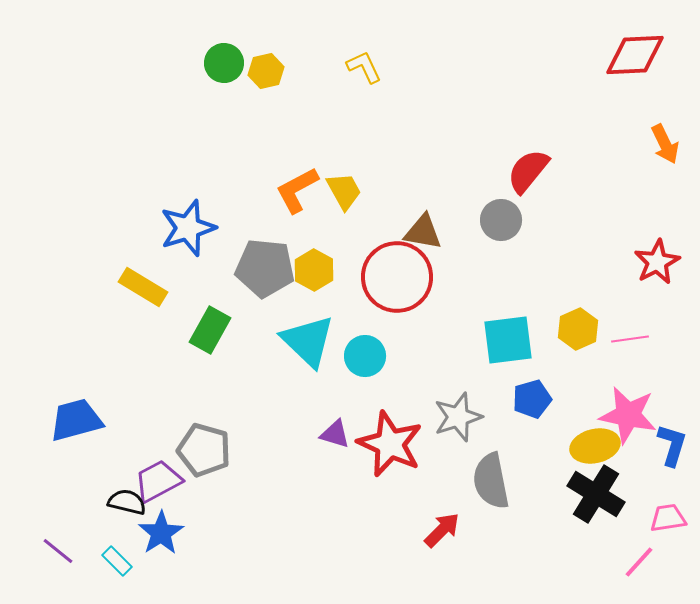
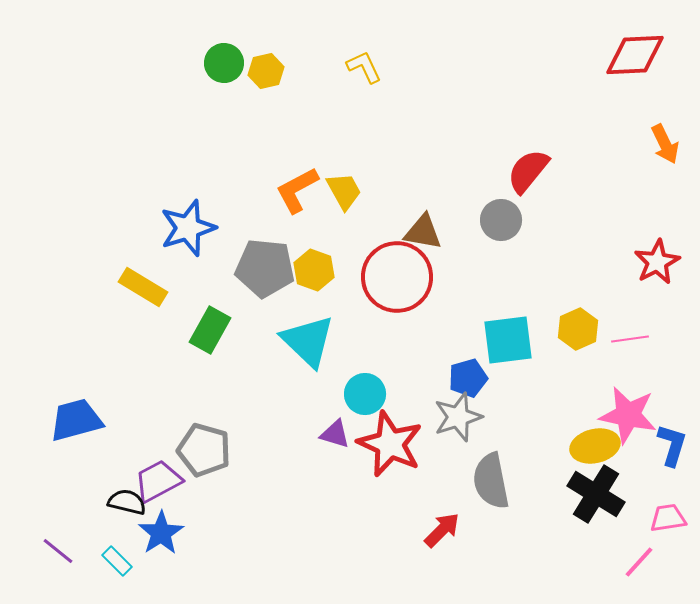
yellow hexagon at (314, 270): rotated 9 degrees counterclockwise
cyan circle at (365, 356): moved 38 px down
blue pentagon at (532, 399): moved 64 px left, 21 px up
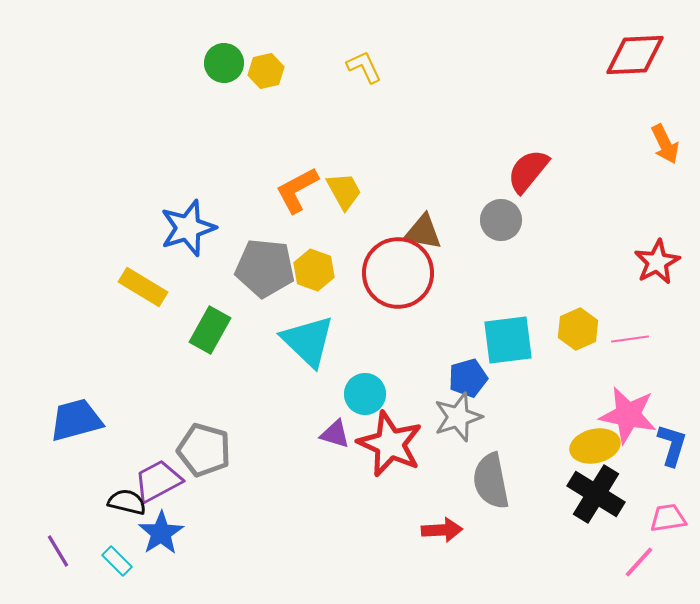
red circle at (397, 277): moved 1 px right, 4 px up
red arrow at (442, 530): rotated 42 degrees clockwise
purple line at (58, 551): rotated 20 degrees clockwise
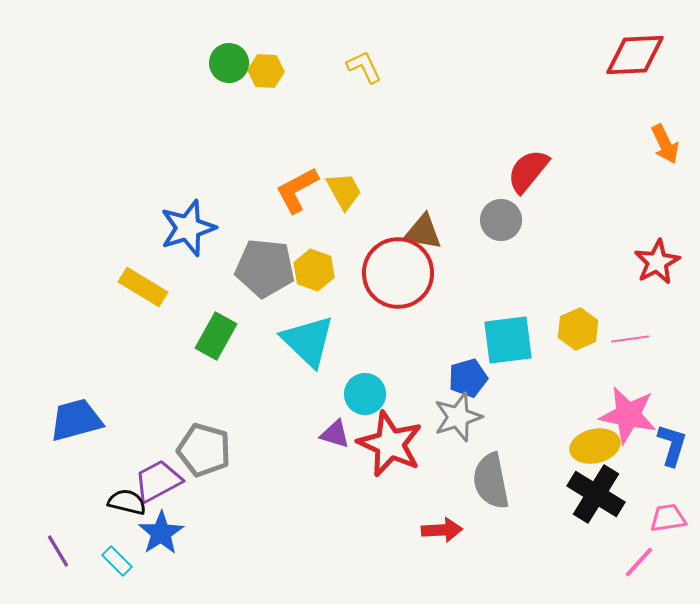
green circle at (224, 63): moved 5 px right
yellow hexagon at (266, 71): rotated 16 degrees clockwise
green rectangle at (210, 330): moved 6 px right, 6 px down
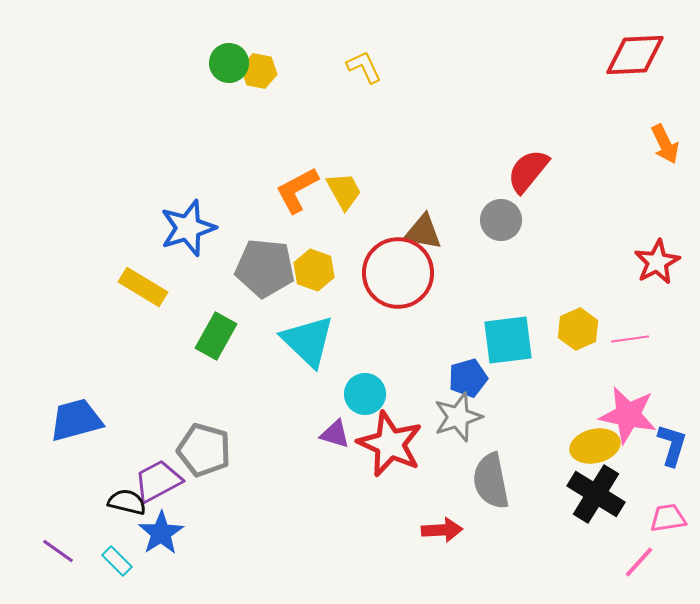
yellow hexagon at (266, 71): moved 7 px left; rotated 8 degrees clockwise
purple line at (58, 551): rotated 24 degrees counterclockwise
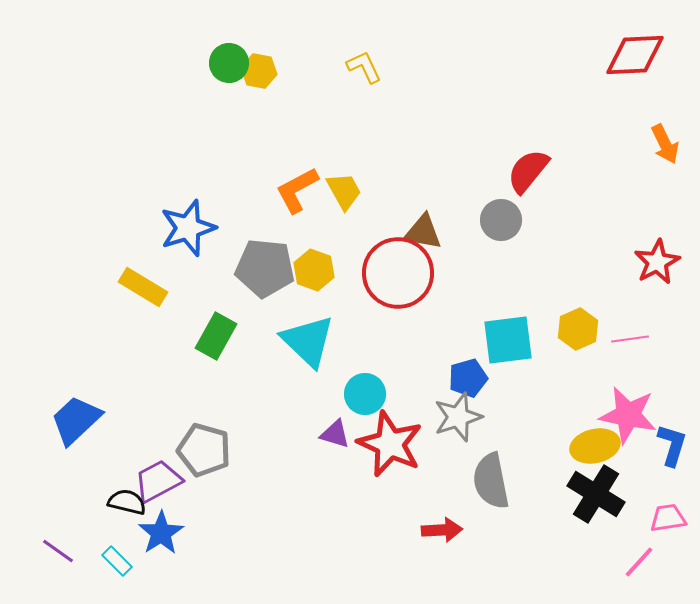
blue trapezoid at (76, 420): rotated 28 degrees counterclockwise
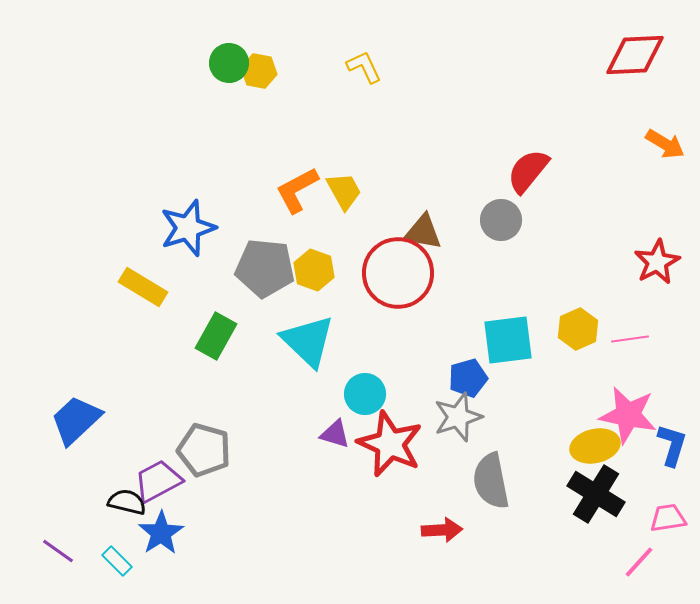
orange arrow at (665, 144): rotated 33 degrees counterclockwise
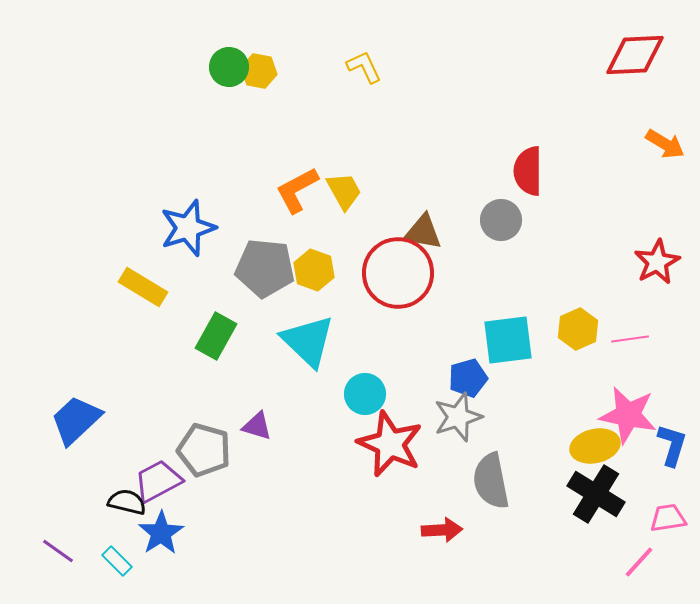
green circle at (229, 63): moved 4 px down
red semicircle at (528, 171): rotated 39 degrees counterclockwise
purple triangle at (335, 434): moved 78 px left, 8 px up
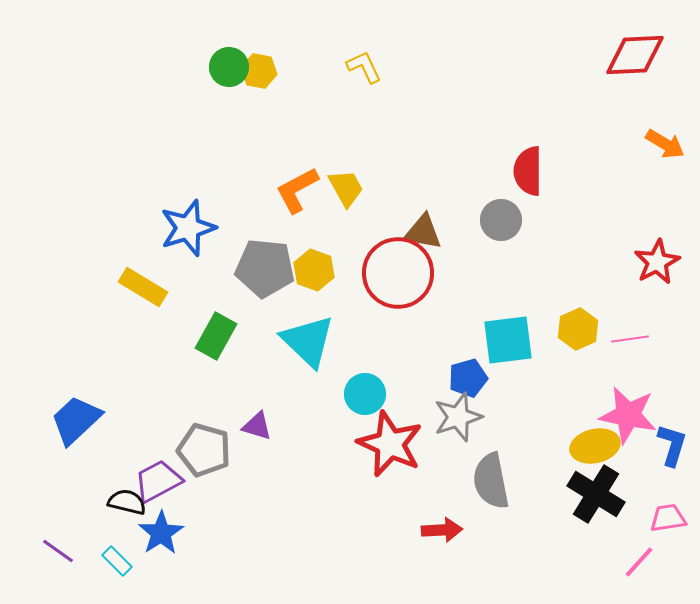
yellow trapezoid at (344, 191): moved 2 px right, 3 px up
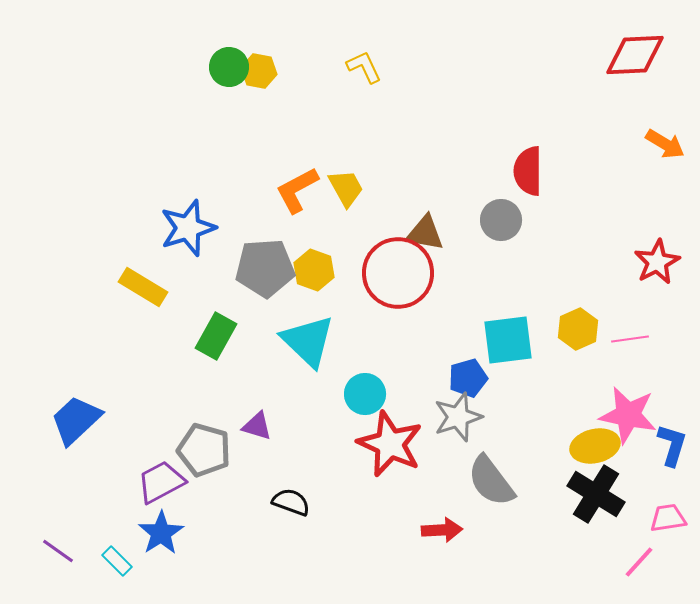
brown triangle at (423, 232): moved 2 px right, 1 px down
gray pentagon at (265, 268): rotated 10 degrees counterclockwise
purple trapezoid at (158, 481): moved 3 px right, 1 px down
gray semicircle at (491, 481): rotated 26 degrees counterclockwise
black semicircle at (127, 502): moved 164 px right; rotated 6 degrees clockwise
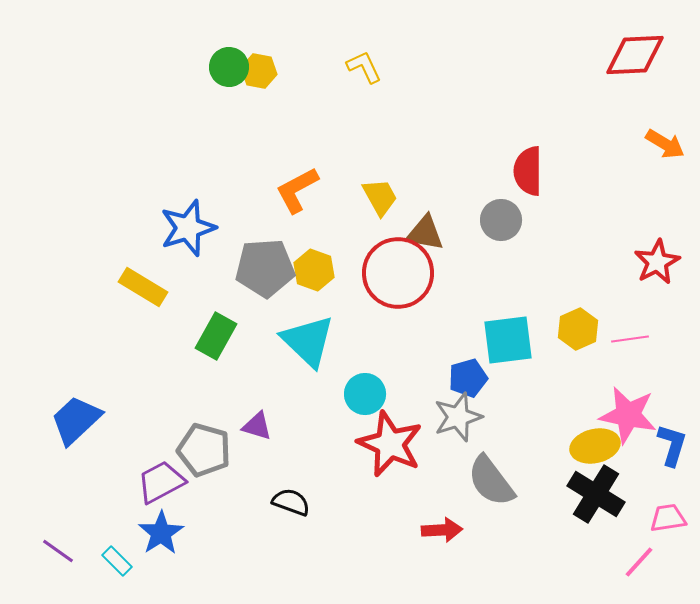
yellow trapezoid at (346, 188): moved 34 px right, 9 px down
